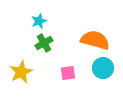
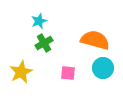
pink square: rotated 14 degrees clockwise
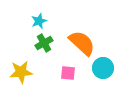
orange semicircle: moved 13 px left, 3 px down; rotated 28 degrees clockwise
yellow star: rotated 20 degrees clockwise
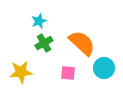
cyan circle: moved 1 px right
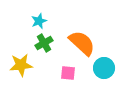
yellow star: moved 7 px up
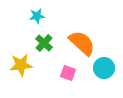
cyan star: moved 2 px left, 5 px up; rotated 14 degrees clockwise
green cross: rotated 18 degrees counterclockwise
pink square: rotated 14 degrees clockwise
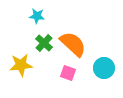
cyan star: rotated 14 degrees clockwise
orange semicircle: moved 9 px left, 1 px down
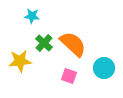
cyan star: moved 5 px left
yellow star: moved 1 px left, 4 px up
pink square: moved 1 px right, 3 px down
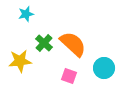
cyan star: moved 6 px left, 2 px up; rotated 21 degrees counterclockwise
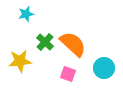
green cross: moved 1 px right, 1 px up
pink square: moved 1 px left, 2 px up
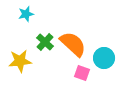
cyan circle: moved 10 px up
pink square: moved 14 px right, 1 px up
